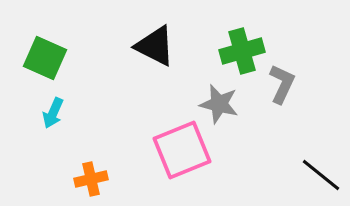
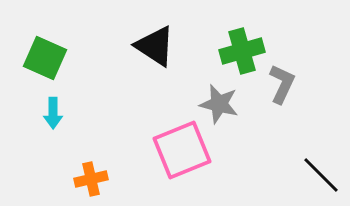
black triangle: rotated 6 degrees clockwise
cyan arrow: rotated 24 degrees counterclockwise
black line: rotated 6 degrees clockwise
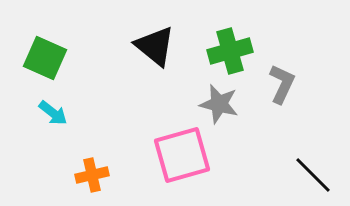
black triangle: rotated 6 degrees clockwise
green cross: moved 12 px left
cyan arrow: rotated 52 degrees counterclockwise
pink square: moved 5 px down; rotated 6 degrees clockwise
black line: moved 8 px left
orange cross: moved 1 px right, 4 px up
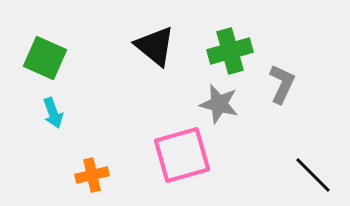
cyan arrow: rotated 32 degrees clockwise
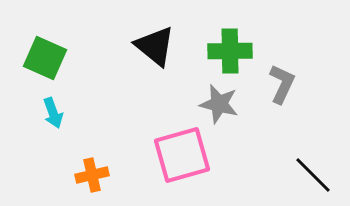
green cross: rotated 15 degrees clockwise
